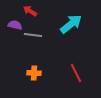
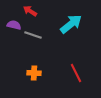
purple semicircle: moved 1 px left
gray line: rotated 12 degrees clockwise
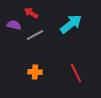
red arrow: moved 1 px right, 2 px down
gray line: moved 2 px right; rotated 48 degrees counterclockwise
orange cross: moved 1 px right, 1 px up
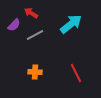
purple semicircle: rotated 120 degrees clockwise
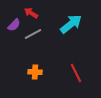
gray line: moved 2 px left, 1 px up
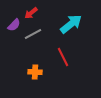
red arrow: rotated 72 degrees counterclockwise
red line: moved 13 px left, 16 px up
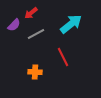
gray line: moved 3 px right
